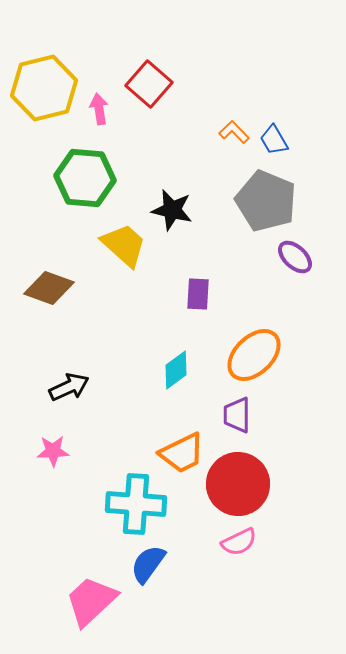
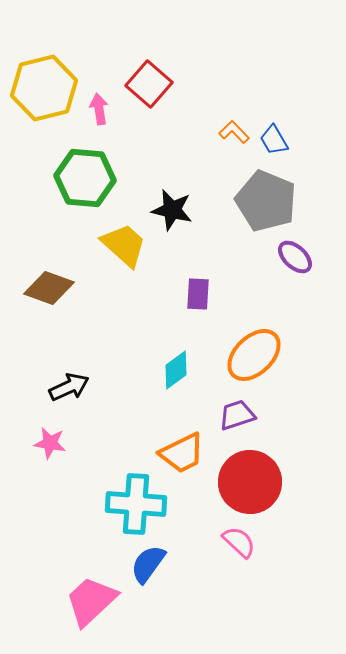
purple trapezoid: rotated 72 degrees clockwise
pink star: moved 3 px left, 8 px up; rotated 12 degrees clockwise
red circle: moved 12 px right, 2 px up
pink semicircle: rotated 111 degrees counterclockwise
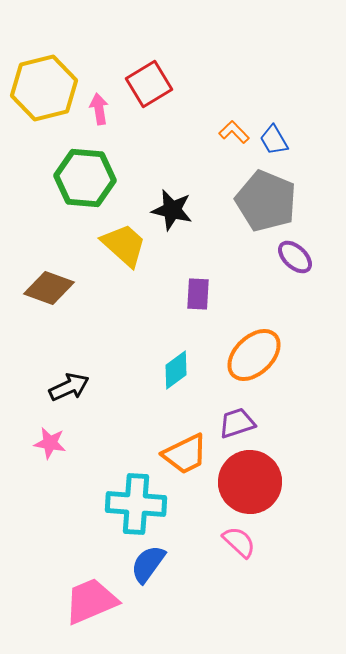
red square: rotated 18 degrees clockwise
purple trapezoid: moved 8 px down
orange trapezoid: moved 3 px right, 1 px down
pink trapezoid: rotated 20 degrees clockwise
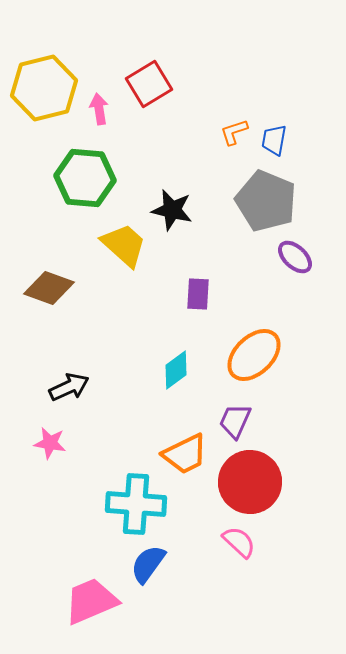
orange L-shape: rotated 64 degrees counterclockwise
blue trapezoid: rotated 40 degrees clockwise
purple trapezoid: moved 2 px left, 2 px up; rotated 48 degrees counterclockwise
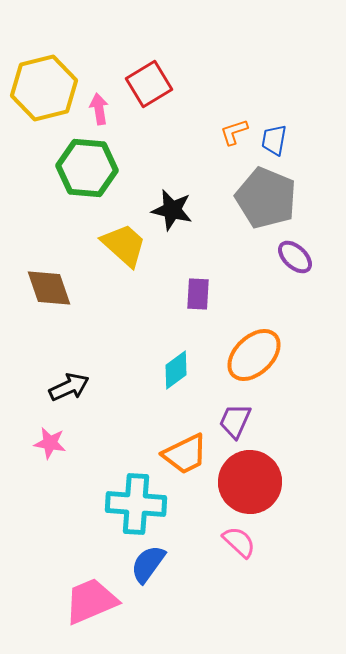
green hexagon: moved 2 px right, 10 px up
gray pentagon: moved 3 px up
brown diamond: rotated 51 degrees clockwise
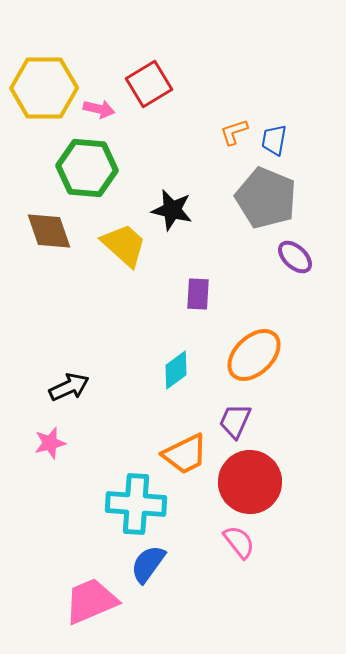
yellow hexagon: rotated 14 degrees clockwise
pink arrow: rotated 112 degrees clockwise
brown diamond: moved 57 px up
pink star: rotated 24 degrees counterclockwise
pink semicircle: rotated 9 degrees clockwise
